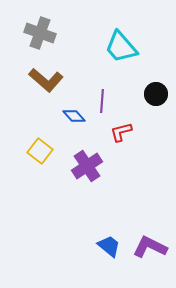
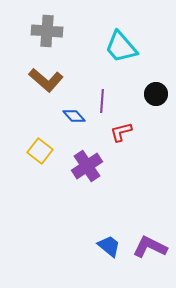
gray cross: moved 7 px right, 2 px up; rotated 16 degrees counterclockwise
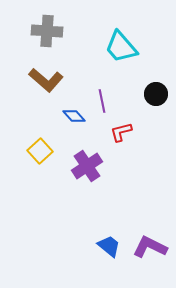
purple line: rotated 15 degrees counterclockwise
yellow square: rotated 10 degrees clockwise
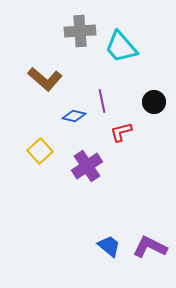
gray cross: moved 33 px right; rotated 8 degrees counterclockwise
brown L-shape: moved 1 px left, 1 px up
black circle: moved 2 px left, 8 px down
blue diamond: rotated 35 degrees counterclockwise
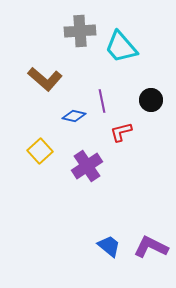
black circle: moved 3 px left, 2 px up
purple L-shape: moved 1 px right
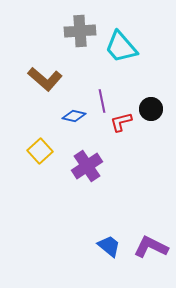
black circle: moved 9 px down
red L-shape: moved 10 px up
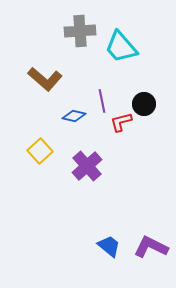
black circle: moved 7 px left, 5 px up
purple cross: rotated 8 degrees counterclockwise
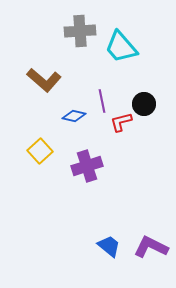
brown L-shape: moved 1 px left, 1 px down
purple cross: rotated 24 degrees clockwise
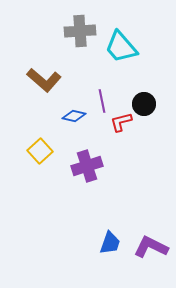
blue trapezoid: moved 1 px right, 3 px up; rotated 70 degrees clockwise
